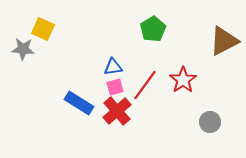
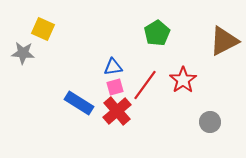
green pentagon: moved 4 px right, 4 px down
gray star: moved 4 px down
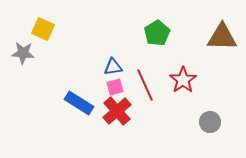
brown triangle: moved 2 px left, 4 px up; rotated 28 degrees clockwise
red line: rotated 60 degrees counterclockwise
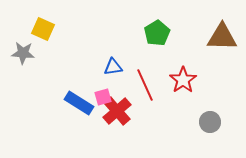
pink square: moved 12 px left, 10 px down
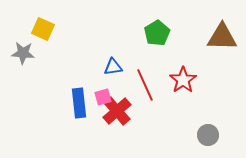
blue rectangle: rotated 52 degrees clockwise
gray circle: moved 2 px left, 13 px down
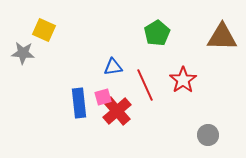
yellow square: moved 1 px right, 1 px down
